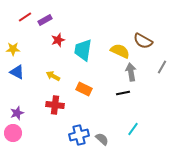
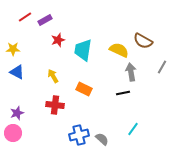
yellow semicircle: moved 1 px left, 1 px up
yellow arrow: rotated 32 degrees clockwise
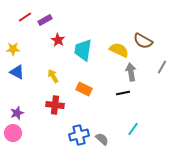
red star: rotated 24 degrees counterclockwise
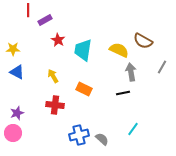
red line: moved 3 px right, 7 px up; rotated 56 degrees counterclockwise
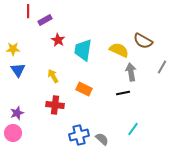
red line: moved 1 px down
blue triangle: moved 1 px right, 2 px up; rotated 28 degrees clockwise
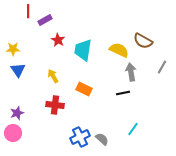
blue cross: moved 1 px right, 2 px down; rotated 12 degrees counterclockwise
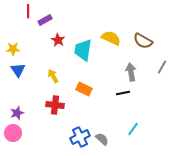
yellow semicircle: moved 8 px left, 12 px up
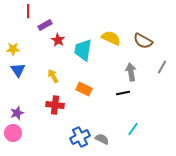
purple rectangle: moved 5 px down
gray semicircle: rotated 16 degrees counterclockwise
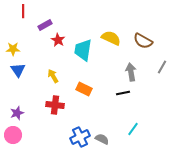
red line: moved 5 px left
pink circle: moved 2 px down
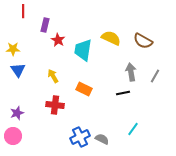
purple rectangle: rotated 48 degrees counterclockwise
gray line: moved 7 px left, 9 px down
pink circle: moved 1 px down
